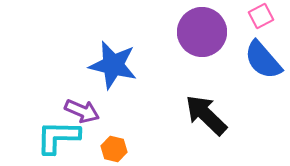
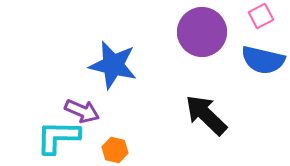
blue semicircle: rotated 36 degrees counterclockwise
orange hexagon: moved 1 px right, 1 px down
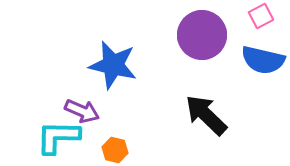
purple circle: moved 3 px down
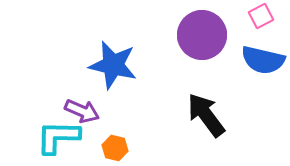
black arrow: rotated 9 degrees clockwise
orange hexagon: moved 2 px up
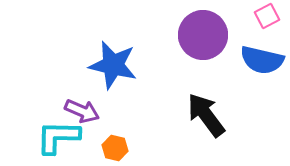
pink square: moved 6 px right
purple circle: moved 1 px right
blue semicircle: moved 1 px left
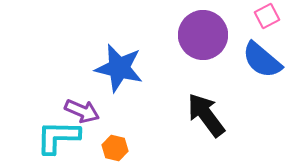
blue semicircle: rotated 27 degrees clockwise
blue star: moved 6 px right, 3 px down
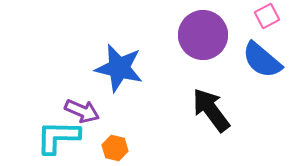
black arrow: moved 5 px right, 5 px up
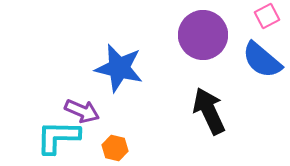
black arrow: moved 2 px left, 1 px down; rotated 12 degrees clockwise
